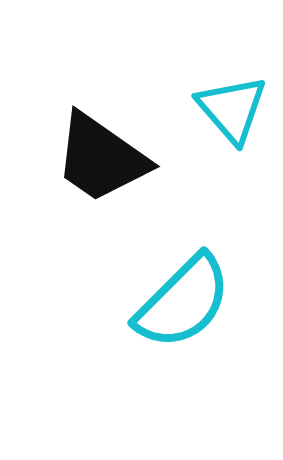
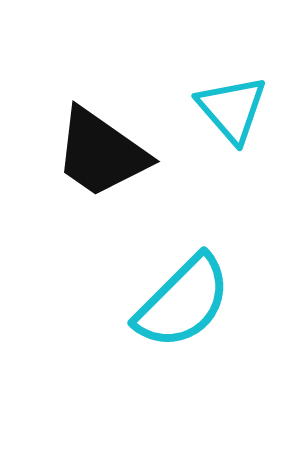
black trapezoid: moved 5 px up
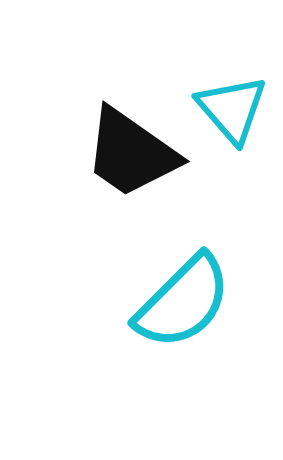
black trapezoid: moved 30 px right
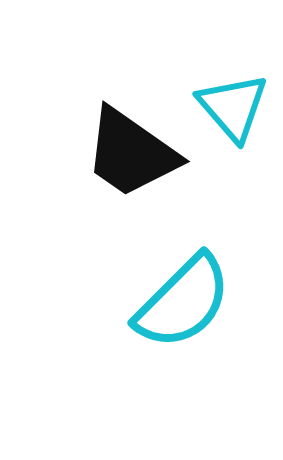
cyan triangle: moved 1 px right, 2 px up
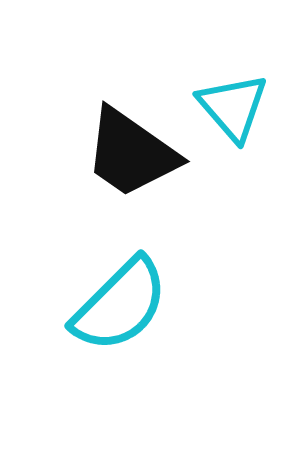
cyan semicircle: moved 63 px left, 3 px down
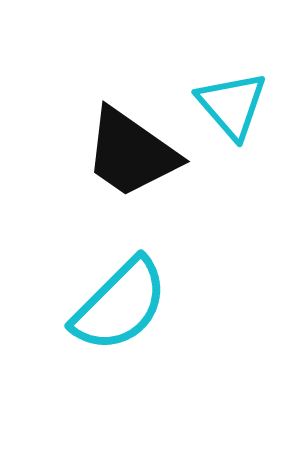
cyan triangle: moved 1 px left, 2 px up
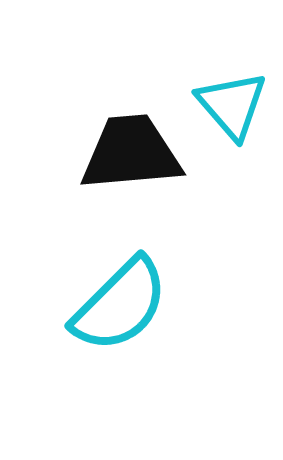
black trapezoid: rotated 140 degrees clockwise
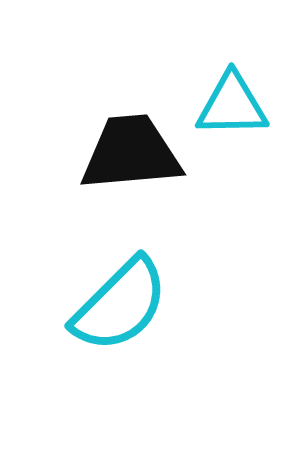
cyan triangle: rotated 50 degrees counterclockwise
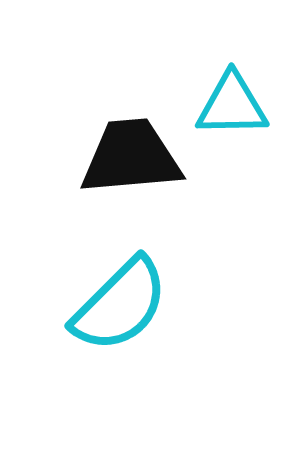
black trapezoid: moved 4 px down
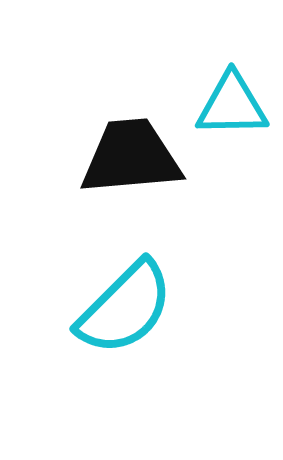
cyan semicircle: moved 5 px right, 3 px down
